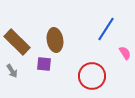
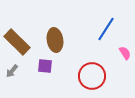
purple square: moved 1 px right, 2 px down
gray arrow: rotated 72 degrees clockwise
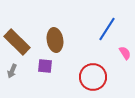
blue line: moved 1 px right
gray arrow: rotated 16 degrees counterclockwise
red circle: moved 1 px right, 1 px down
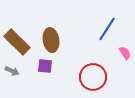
brown ellipse: moved 4 px left
gray arrow: rotated 88 degrees counterclockwise
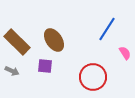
brown ellipse: moved 3 px right; rotated 25 degrees counterclockwise
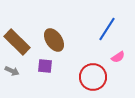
pink semicircle: moved 7 px left, 4 px down; rotated 88 degrees clockwise
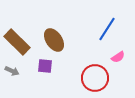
red circle: moved 2 px right, 1 px down
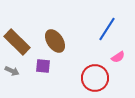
brown ellipse: moved 1 px right, 1 px down
purple square: moved 2 px left
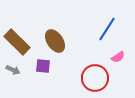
gray arrow: moved 1 px right, 1 px up
